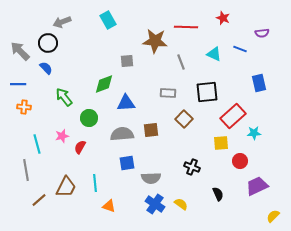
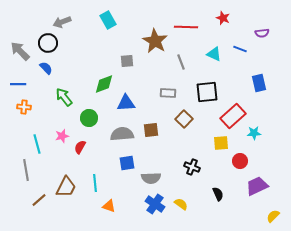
brown star at (155, 41): rotated 25 degrees clockwise
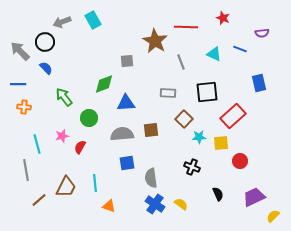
cyan rectangle at (108, 20): moved 15 px left
black circle at (48, 43): moved 3 px left, 1 px up
cyan star at (254, 133): moved 55 px left, 4 px down
gray semicircle at (151, 178): rotated 84 degrees clockwise
purple trapezoid at (257, 186): moved 3 px left, 11 px down
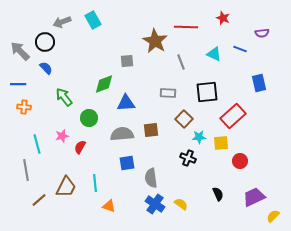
black cross at (192, 167): moved 4 px left, 9 px up
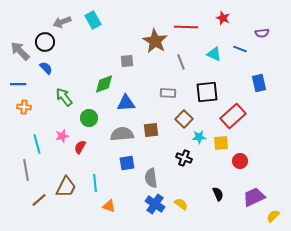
black cross at (188, 158): moved 4 px left
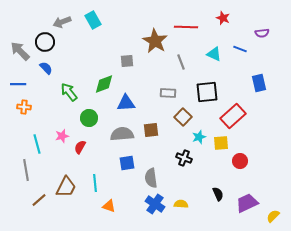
green arrow at (64, 97): moved 5 px right, 5 px up
brown square at (184, 119): moved 1 px left, 2 px up
cyan star at (199, 137): rotated 16 degrees counterclockwise
purple trapezoid at (254, 197): moved 7 px left, 6 px down
yellow semicircle at (181, 204): rotated 32 degrees counterclockwise
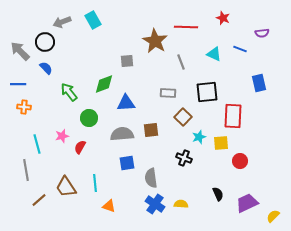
red rectangle at (233, 116): rotated 45 degrees counterclockwise
brown trapezoid at (66, 187): rotated 120 degrees clockwise
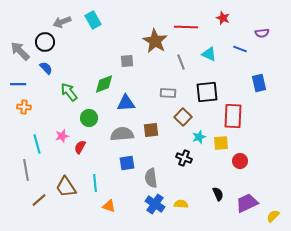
cyan triangle at (214, 54): moved 5 px left
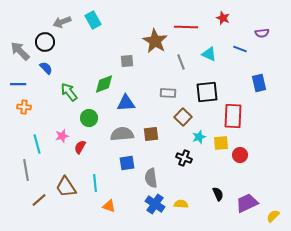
brown square at (151, 130): moved 4 px down
red circle at (240, 161): moved 6 px up
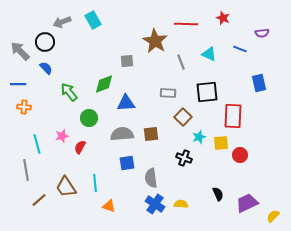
red line at (186, 27): moved 3 px up
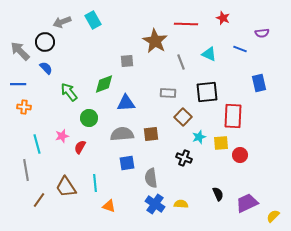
brown line at (39, 200): rotated 14 degrees counterclockwise
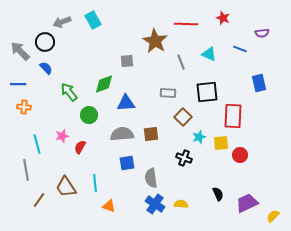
green circle at (89, 118): moved 3 px up
